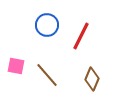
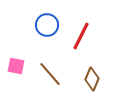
brown line: moved 3 px right, 1 px up
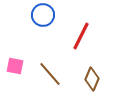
blue circle: moved 4 px left, 10 px up
pink square: moved 1 px left
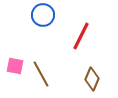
brown line: moved 9 px left; rotated 12 degrees clockwise
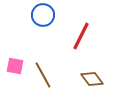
brown line: moved 2 px right, 1 px down
brown diamond: rotated 60 degrees counterclockwise
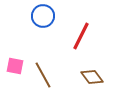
blue circle: moved 1 px down
brown diamond: moved 2 px up
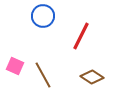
pink square: rotated 12 degrees clockwise
brown diamond: rotated 20 degrees counterclockwise
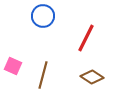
red line: moved 5 px right, 2 px down
pink square: moved 2 px left
brown line: rotated 44 degrees clockwise
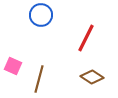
blue circle: moved 2 px left, 1 px up
brown line: moved 4 px left, 4 px down
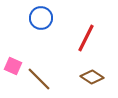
blue circle: moved 3 px down
brown line: rotated 60 degrees counterclockwise
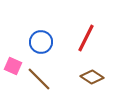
blue circle: moved 24 px down
